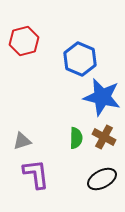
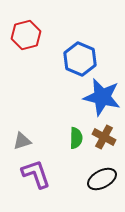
red hexagon: moved 2 px right, 6 px up
purple L-shape: rotated 12 degrees counterclockwise
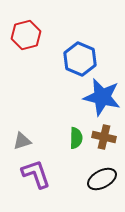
brown cross: rotated 15 degrees counterclockwise
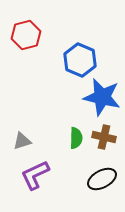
blue hexagon: moved 1 px down
purple L-shape: moved 1 px left, 1 px down; rotated 96 degrees counterclockwise
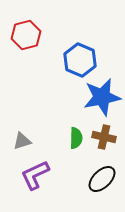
blue star: rotated 24 degrees counterclockwise
black ellipse: rotated 16 degrees counterclockwise
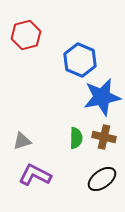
purple L-shape: rotated 52 degrees clockwise
black ellipse: rotated 8 degrees clockwise
